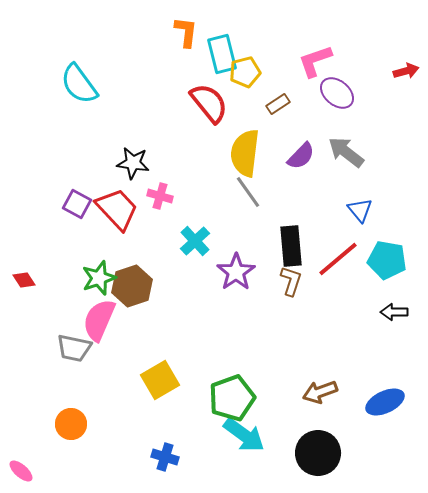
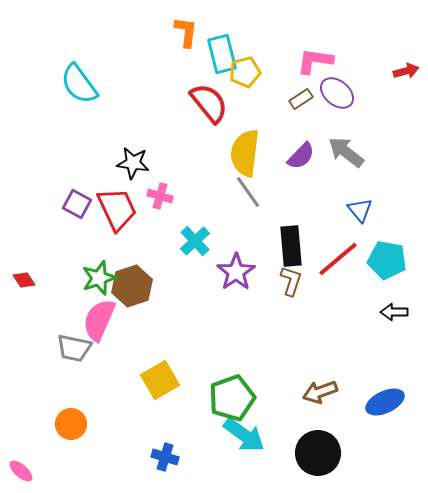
pink L-shape: rotated 27 degrees clockwise
brown rectangle: moved 23 px right, 5 px up
red trapezoid: rotated 18 degrees clockwise
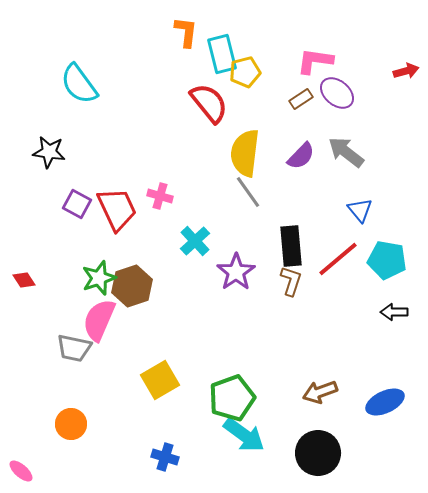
black star: moved 84 px left, 11 px up
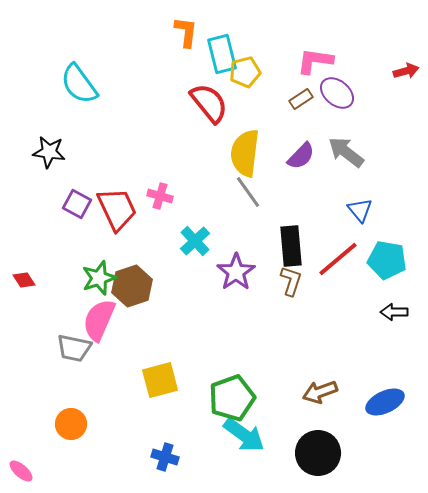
yellow square: rotated 15 degrees clockwise
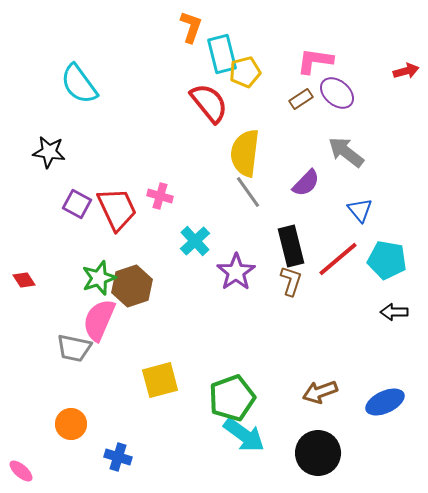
orange L-shape: moved 5 px right, 5 px up; rotated 12 degrees clockwise
purple semicircle: moved 5 px right, 27 px down
black rectangle: rotated 9 degrees counterclockwise
blue cross: moved 47 px left
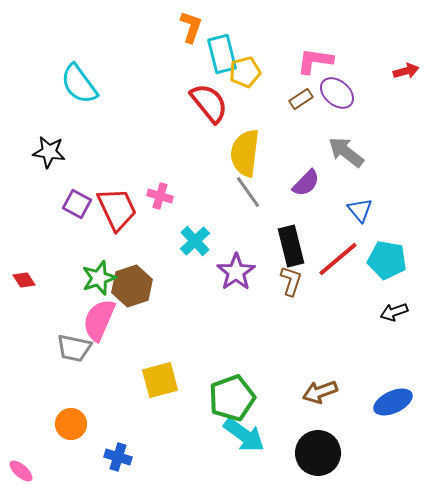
black arrow: rotated 20 degrees counterclockwise
blue ellipse: moved 8 px right
